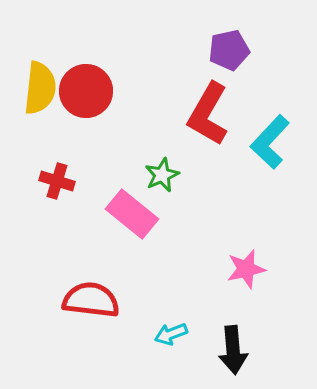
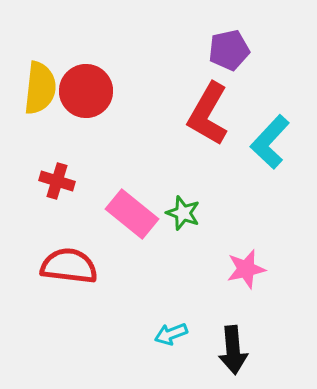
green star: moved 21 px right, 38 px down; rotated 28 degrees counterclockwise
red semicircle: moved 22 px left, 34 px up
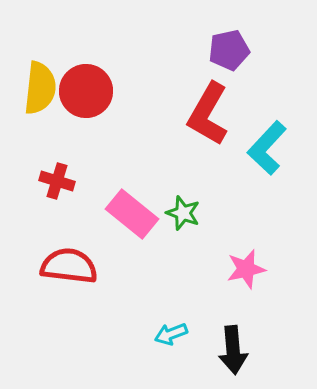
cyan L-shape: moved 3 px left, 6 px down
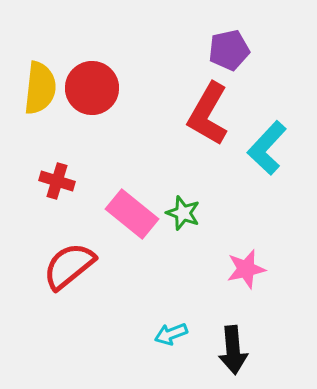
red circle: moved 6 px right, 3 px up
red semicircle: rotated 46 degrees counterclockwise
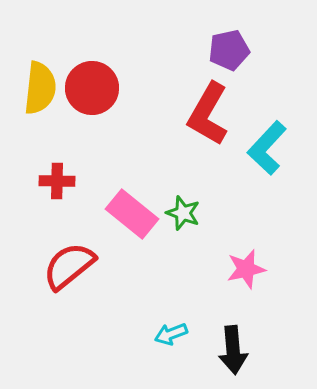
red cross: rotated 16 degrees counterclockwise
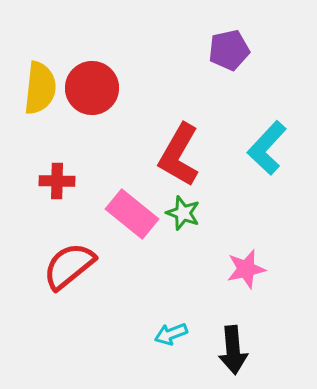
red L-shape: moved 29 px left, 41 px down
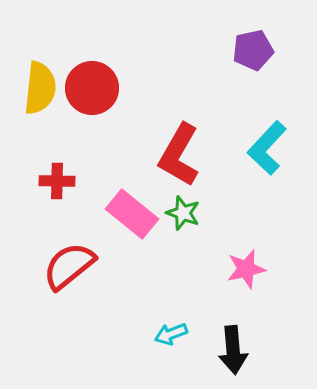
purple pentagon: moved 24 px right
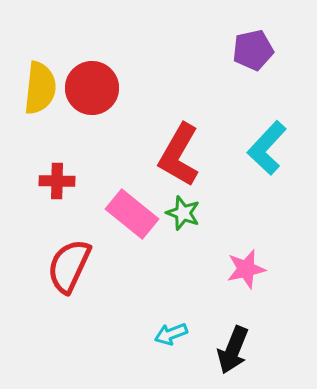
red semicircle: rotated 26 degrees counterclockwise
black arrow: rotated 27 degrees clockwise
